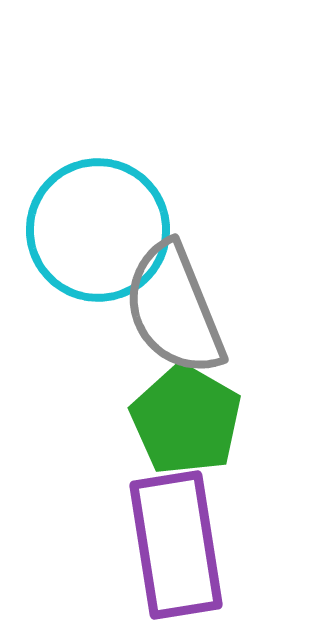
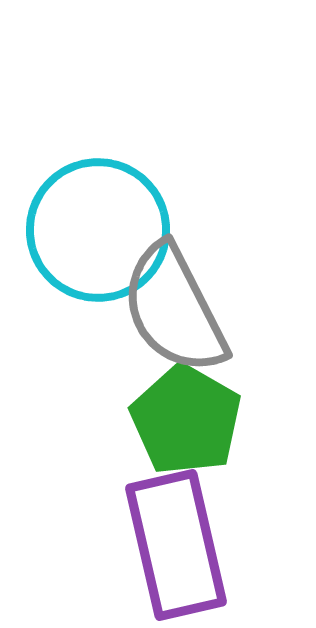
gray semicircle: rotated 5 degrees counterclockwise
purple rectangle: rotated 4 degrees counterclockwise
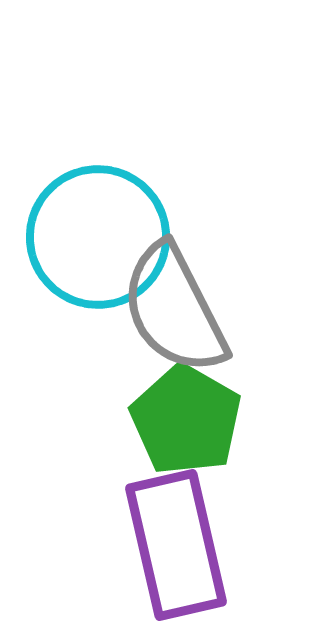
cyan circle: moved 7 px down
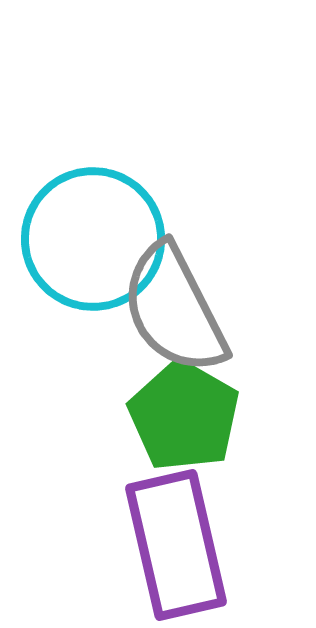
cyan circle: moved 5 px left, 2 px down
green pentagon: moved 2 px left, 4 px up
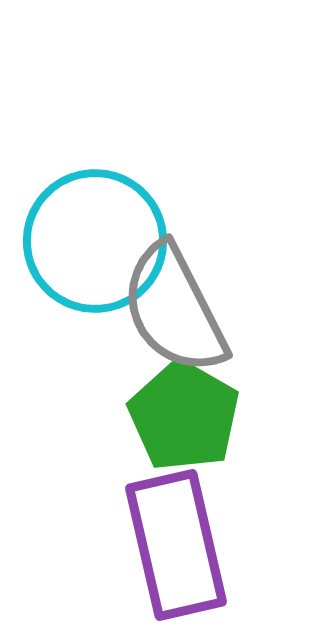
cyan circle: moved 2 px right, 2 px down
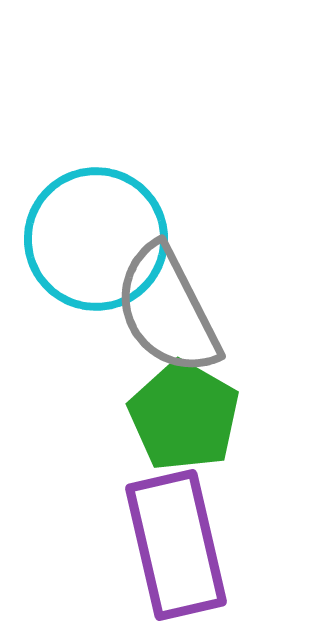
cyan circle: moved 1 px right, 2 px up
gray semicircle: moved 7 px left, 1 px down
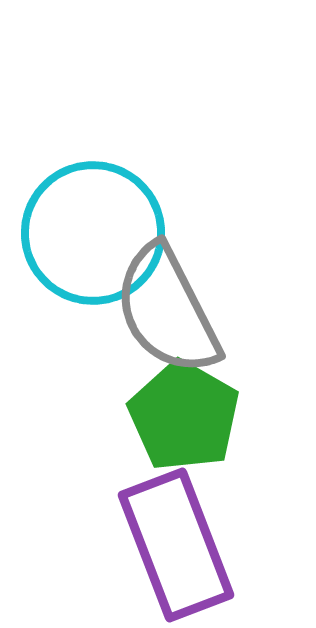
cyan circle: moved 3 px left, 6 px up
purple rectangle: rotated 8 degrees counterclockwise
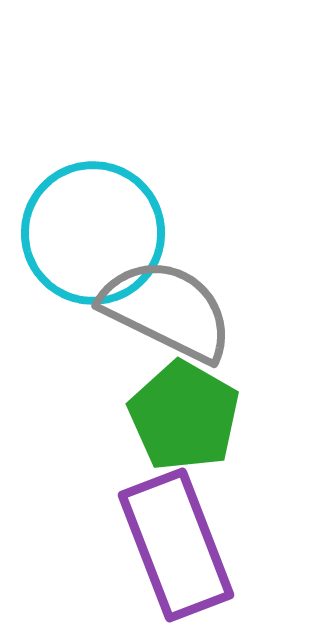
gray semicircle: rotated 143 degrees clockwise
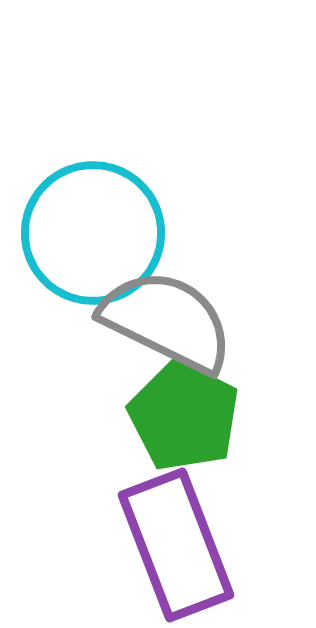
gray semicircle: moved 11 px down
green pentagon: rotated 3 degrees counterclockwise
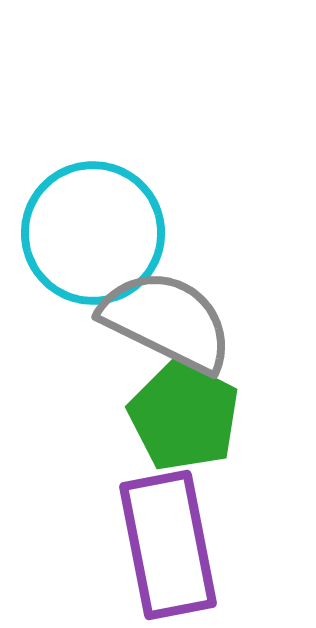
purple rectangle: moved 8 px left; rotated 10 degrees clockwise
